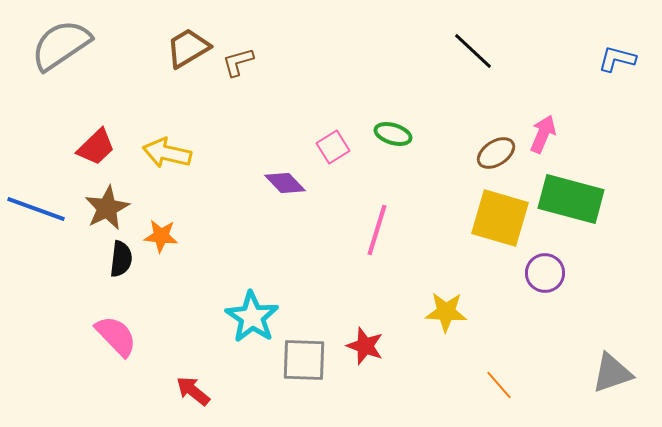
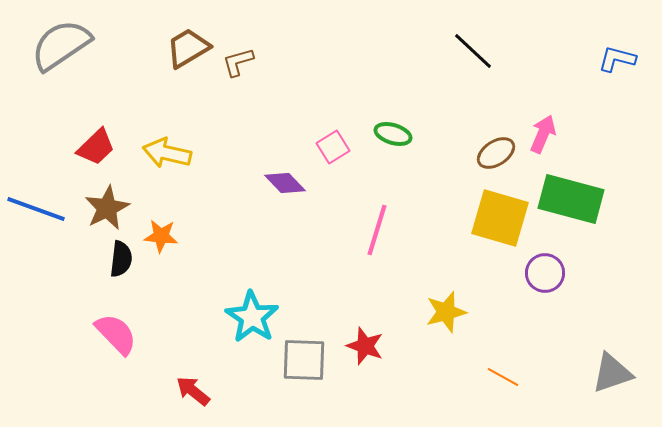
yellow star: rotated 18 degrees counterclockwise
pink semicircle: moved 2 px up
orange line: moved 4 px right, 8 px up; rotated 20 degrees counterclockwise
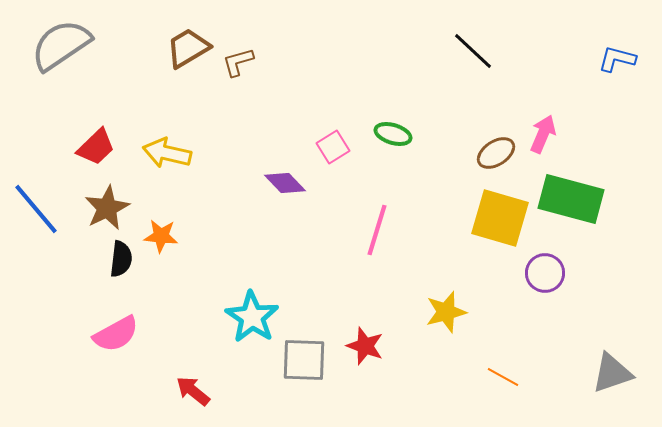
blue line: rotated 30 degrees clockwise
pink semicircle: rotated 105 degrees clockwise
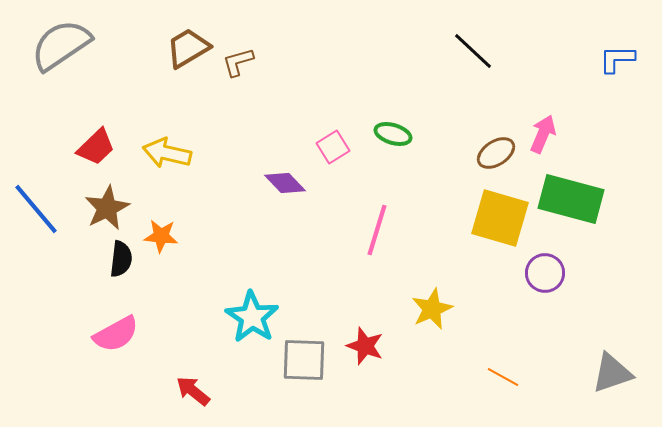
blue L-shape: rotated 15 degrees counterclockwise
yellow star: moved 14 px left, 3 px up; rotated 9 degrees counterclockwise
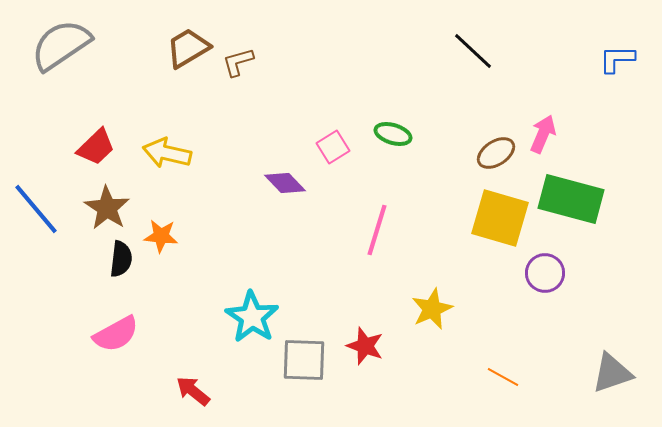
brown star: rotated 12 degrees counterclockwise
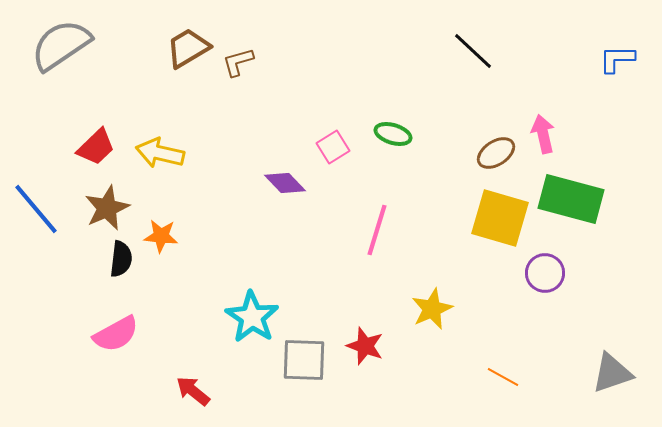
pink arrow: rotated 36 degrees counterclockwise
yellow arrow: moved 7 px left
brown star: rotated 15 degrees clockwise
